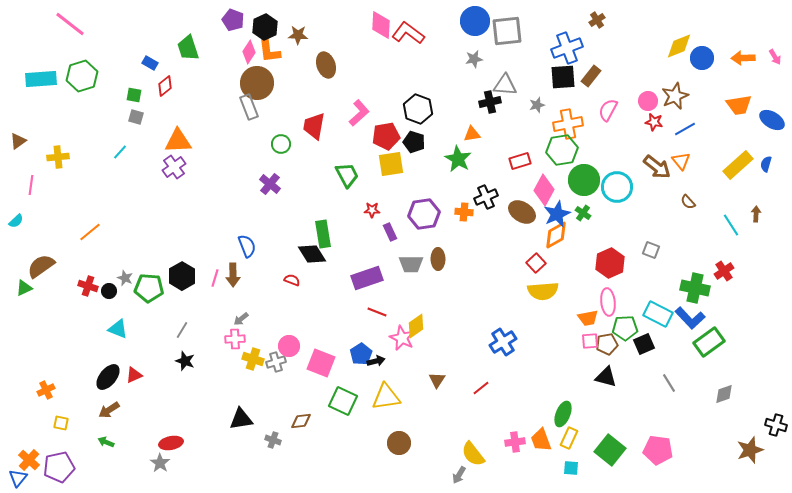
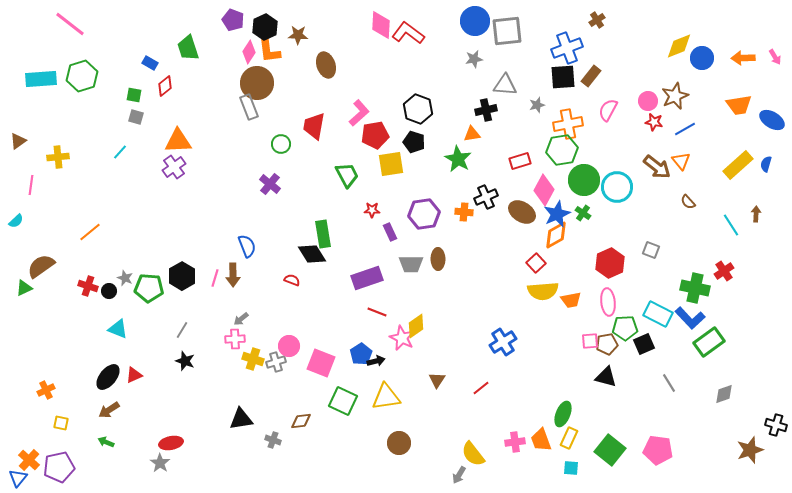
black cross at (490, 102): moved 4 px left, 8 px down
red pentagon at (386, 136): moved 11 px left, 1 px up
orange trapezoid at (588, 318): moved 17 px left, 18 px up
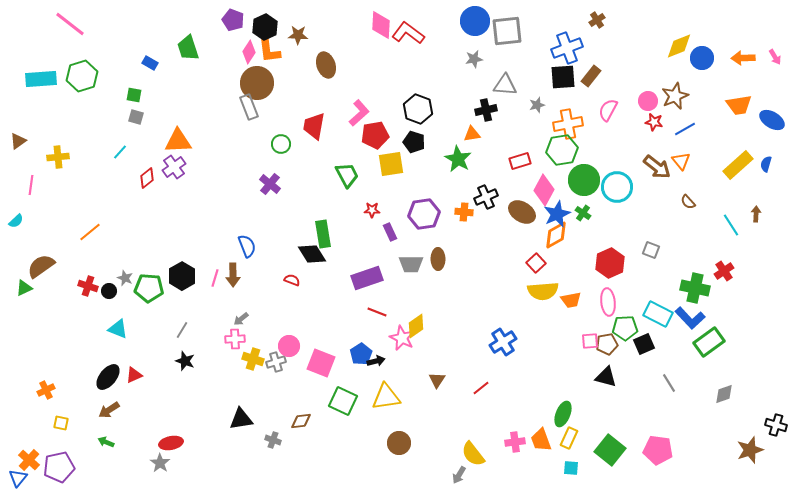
red diamond at (165, 86): moved 18 px left, 92 px down
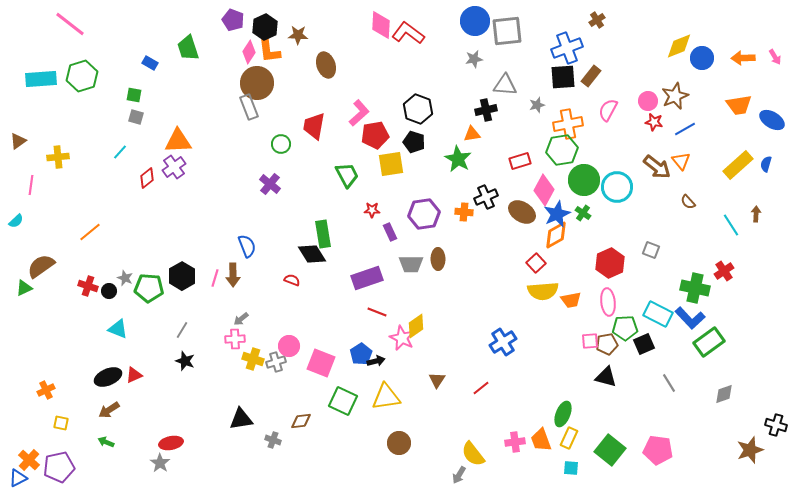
black ellipse at (108, 377): rotated 28 degrees clockwise
blue triangle at (18, 478): rotated 24 degrees clockwise
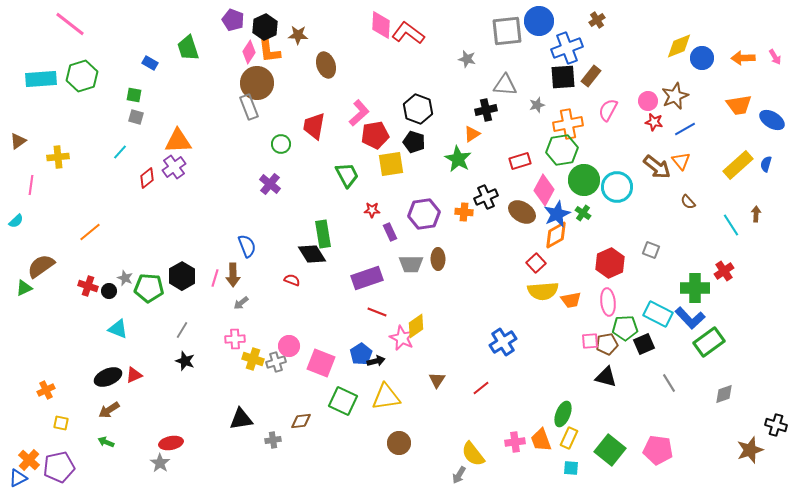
blue circle at (475, 21): moved 64 px right
gray star at (474, 59): moved 7 px left; rotated 24 degrees clockwise
orange triangle at (472, 134): rotated 24 degrees counterclockwise
green cross at (695, 288): rotated 12 degrees counterclockwise
gray arrow at (241, 319): moved 16 px up
gray cross at (273, 440): rotated 28 degrees counterclockwise
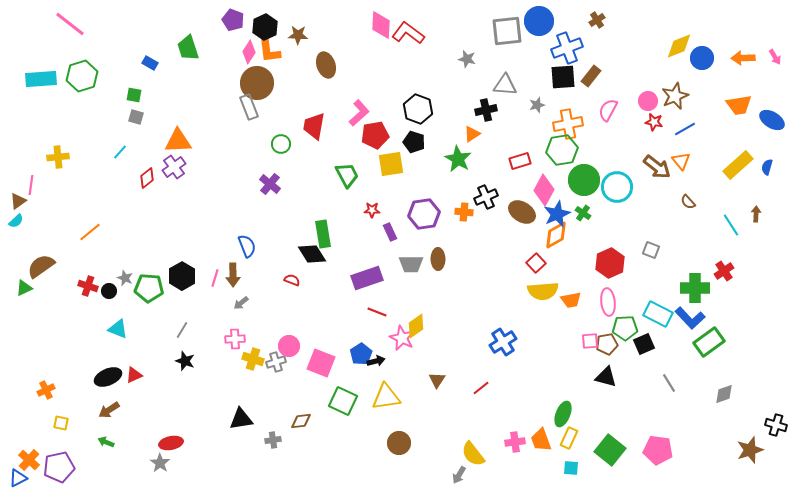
brown triangle at (18, 141): moved 60 px down
blue semicircle at (766, 164): moved 1 px right, 3 px down
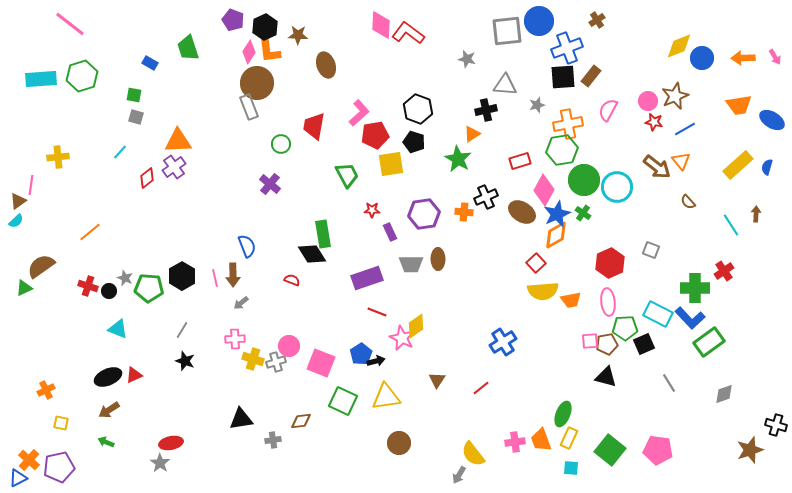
pink line at (215, 278): rotated 30 degrees counterclockwise
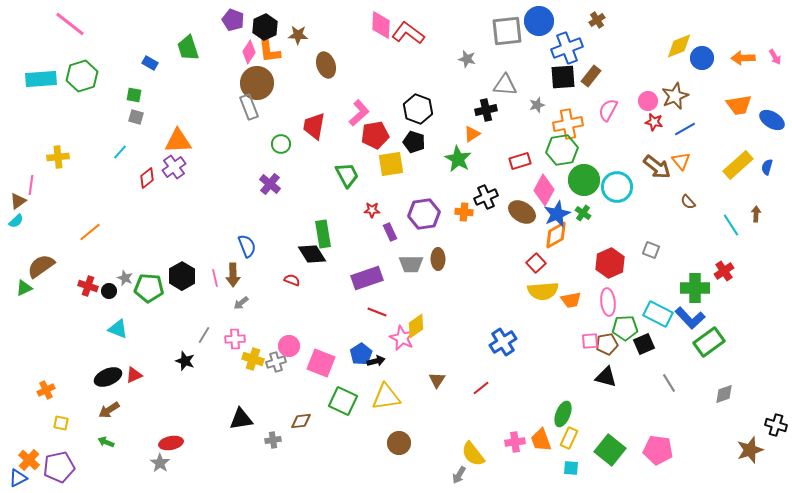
gray line at (182, 330): moved 22 px right, 5 px down
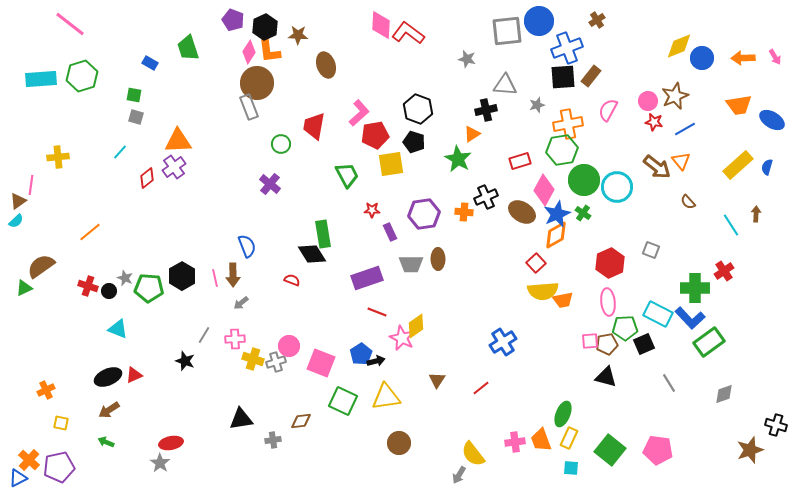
orange trapezoid at (571, 300): moved 8 px left
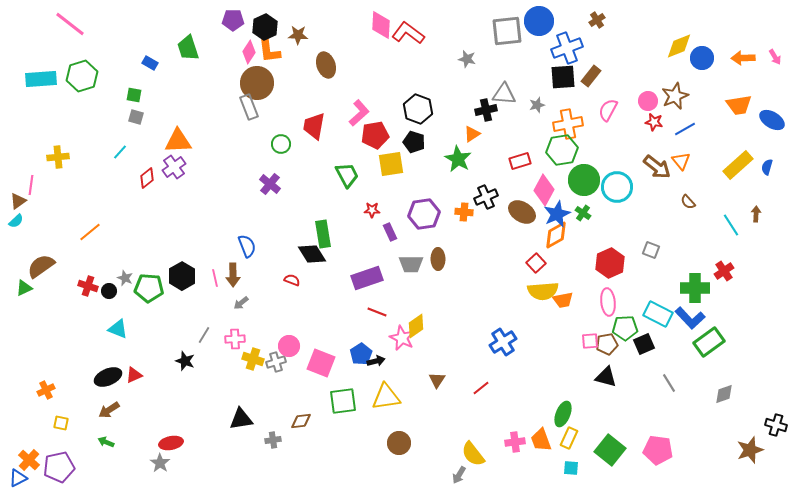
purple pentagon at (233, 20): rotated 20 degrees counterclockwise
gray triangle at (505, 85): moved 1 px left, 9 px down
green square at (343, 401): rotated 32 degrees counterclockwise
